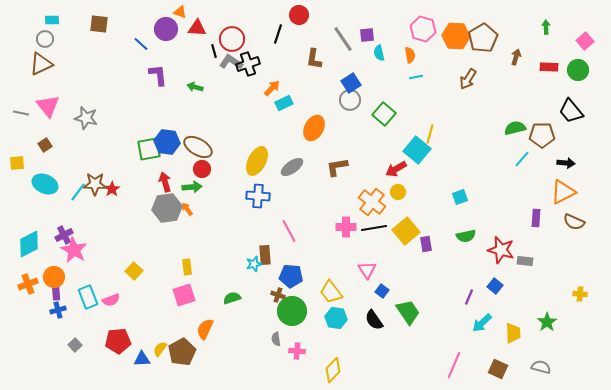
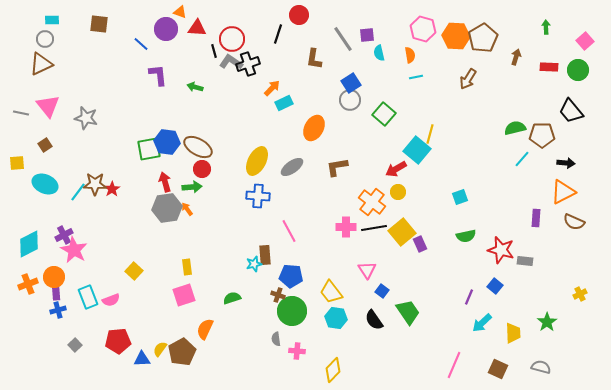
yellow square at (406, 231): moved 4 px left, 1 px down
purple rectangle at (426, 244): moved 6 px left; rotated 14 degrees counterclockwise
yellow cross at (580, 294): rotated 32 degrees counterclockwise
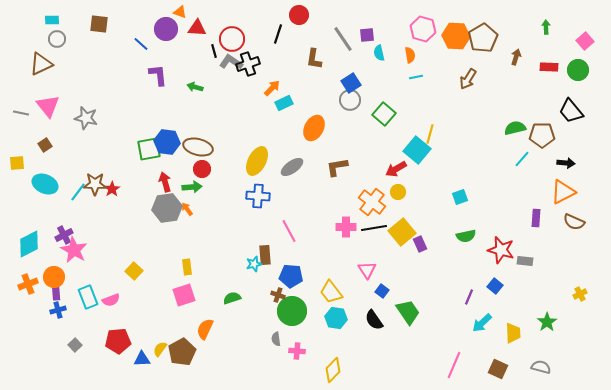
gray circle at (45, 39): moved 12 px right
brown ellipse at (198, 147): rotated 16 degrees counterclockwise
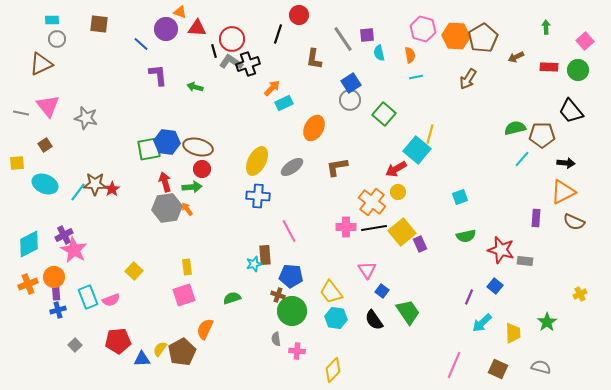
brown arrow at (516, 57): rotated 133 degrees counterclockwise
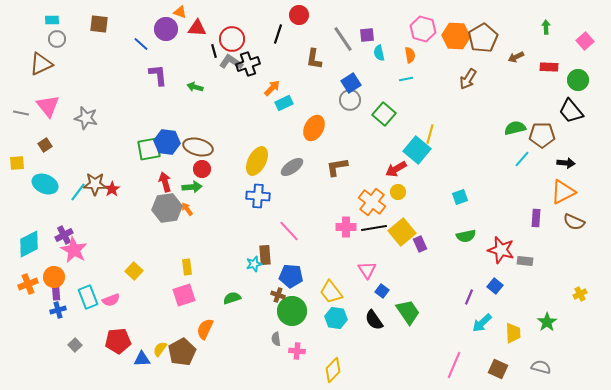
green circle at (578, 70): moved 10 px down
cyan line at (416, 77): moved 10 px left, 2 px down
pink line at (289, 231): rotated 15 degrees counterclockwise
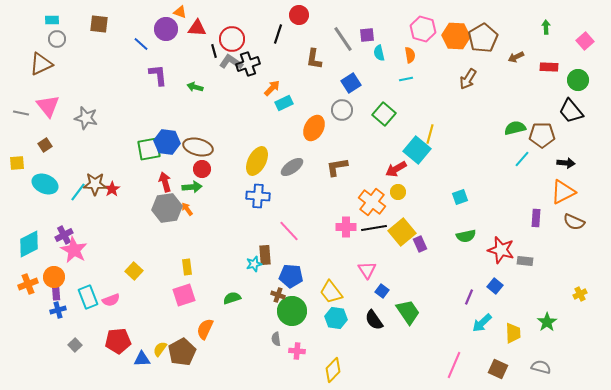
gray circle at (350, 100): moved 8 px left, 10 px down
